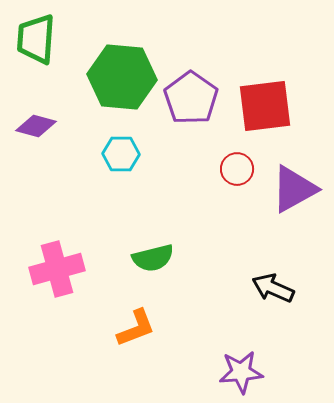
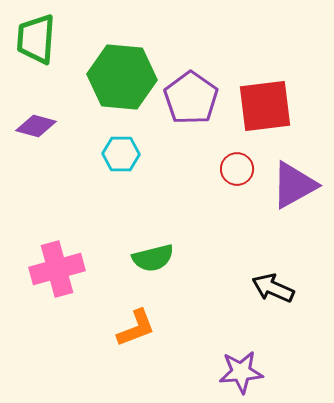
purple triangle: moved 4 px up
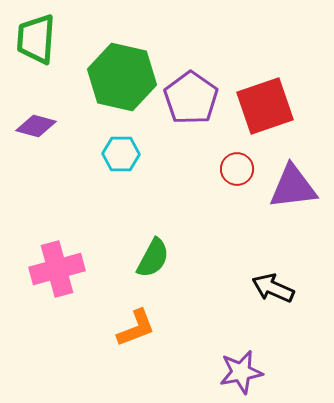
green hexagon: rotated 8 degrees clockwise
red square: rotated 12 degrees counterclockwise
purple triangle: moved 1 px left, 2 px down; rotated 22 degrees clockwise
green semicircle: rotated 48 degrees counterclockwise
purple star: rotated 6 degrees counterclockwise
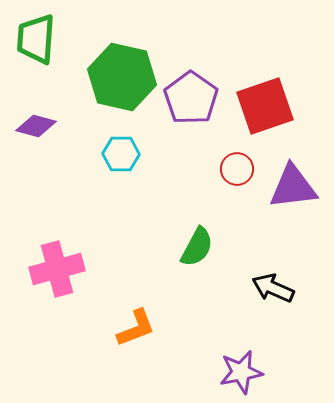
green semicircle: moved 44 px right, 11 px up
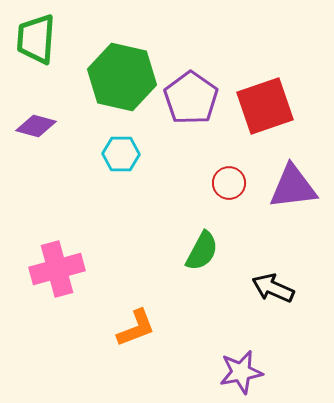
red circle: moved 8 px left, 14 px down
green semicircle: moved 5 px right, 4 px down
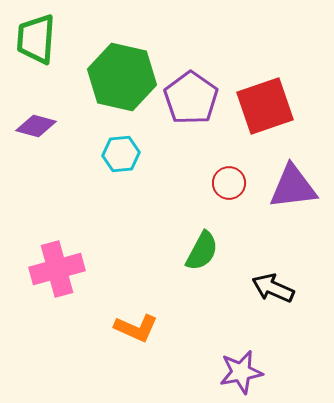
cyan hexagon: rotated 6 degrees counterclockwise
orange L-shape: rotated 45 degrees clockwise
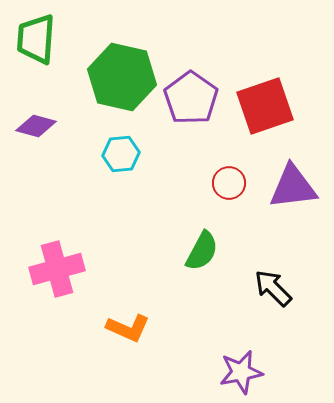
black arrow: rotated 21 degrees clockwise
orange L-shape: moved 8 px left
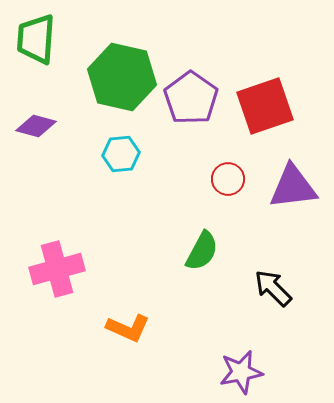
red circle: moved 1 px left, 4 px up
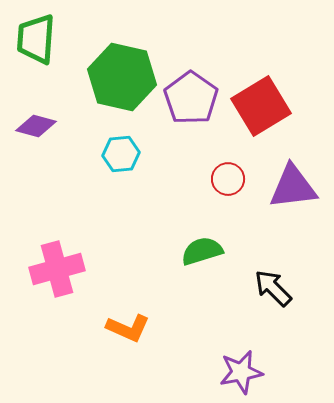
red square: moved 4 px left; rotated 12 degrees counterclockwise
green semicircle: rotated 135 degrees counterclockwise
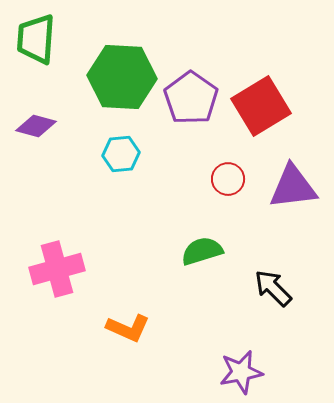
green hexagon: rotated 10 degrees counterclockwise
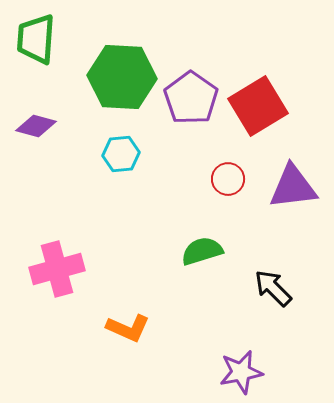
red square: moved 3 px left
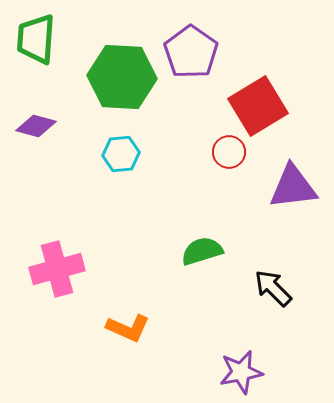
purple pentagon: moved 46 px up
red circle: moved 1 px right, 27 px up
